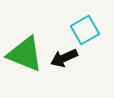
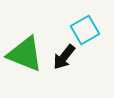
black arrow: moved 1 px up; rotated 28 degrees counterclockwise
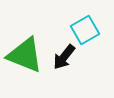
green triangle: moved 1 px down
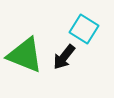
cyan square: moved 1 px left, 1 px up; rotated 28 degrees counterclockwise
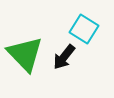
green triangle: moved 1 px up; rotated 24 degrees clockwise
